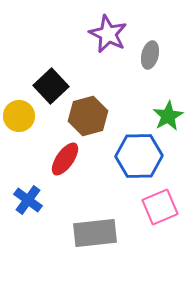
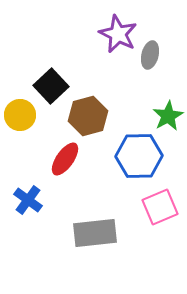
purple star: moved 10 px right
yellow circle: moved 1 px right, 1 px up
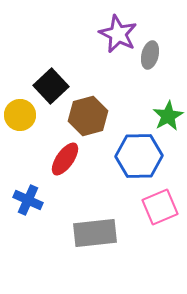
blue cross: rotated 12 degrees counterclockwise
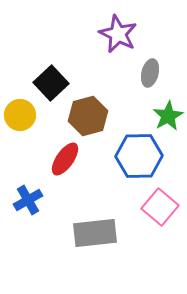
gray ellipse: moved 18 px down
black square: moved 3 px up
blue cross: rotated 36 degrees clockwise
pink square: rotated 27 degrees counterclockwise
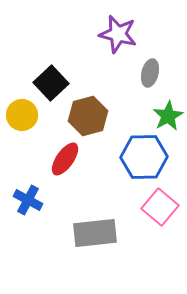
purple star: rotated 12 degrees counterclockwise
yellow circle: moved 2 px right
blue hexagon: moved 5 px right, 1 px down
blue cross: rotated 32 degrees counterclockwise
